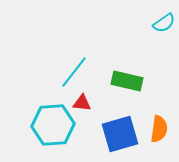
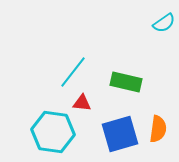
cyan line: moved 1 px left
green rectangle: moved 1 px left, 1 px down
cyan hexagon: moved 7 px down; rotated 12 degrees clockwise
orange semicircle: moved 1 px left
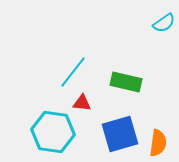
orange semicircle: moved 14 px down
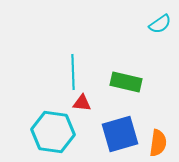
cyan semicircle: moved 4 px left, 1 px down
cyan line: rotated 40 degrees counterclockwise
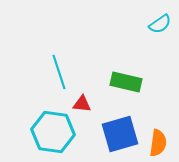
cyan line: moved 14 px left; rotated 16 degrees counterclockwise
red triangle: moved 1 px down
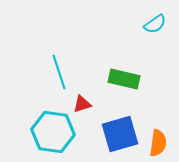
cyan semicircle: moved 5 px left
green rectangle: moved 2 px left, 3 px up
red triangle: rotated 24 degrees counterclockwise
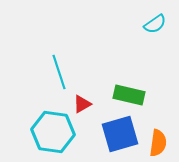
green rectangle: moved 5 px right, 16 px down
red triangle: rotated 12 degrees counterclockwise
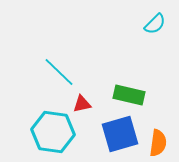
cyan semicircle: rotated 10 degrees counterclockwise
cyan line: rotated 28 degrees counterclockwise
red triangle: rotated 18 degrees clockwise
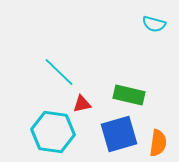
cyan semicircle: moved 1 px left; rotated 60 degrees clockwise
blue square: moved 1 px left
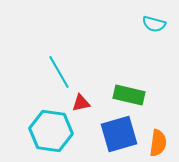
cyan line: rotated 16 degrees clockwise
red triangle: moved 1 px left, 1 px up
cyan hexagon: moved 2 px left, 1 px up
